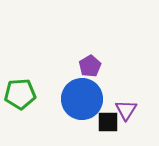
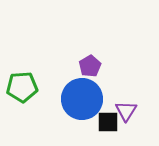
green pentagon: moved 2 px right, 7 px up
purple triangle: moved 1 px down
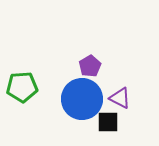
purple triangle: moved 6 px left, 13 px up; rotated 35 degrees counterclockwise
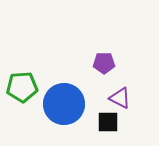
purple pentagon: moved 14 px right, 3 px up; rotated 30 degrees clockwise
blue circle: moved 18 px left, 5 px down
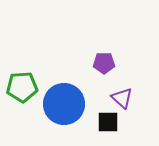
purple triangle: moved 2 px right; rotated 15 degrees clockwise
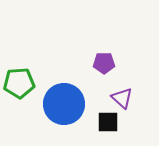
green pentagon: moved 3 px left, 4 px up
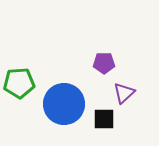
purple triangle: moved 2 px right, 5 px up; rotated 35 degrees clockwise
black square: moved 4 px left, 3 px up
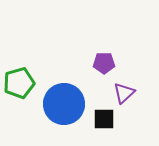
green pentagon: rotated 12 degrees counterclockwise
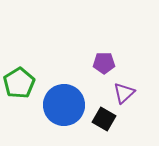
green pentagon: rotated 16 degrees counterclockwise
blue circle: moved 1 px down
black square: rotated 30 degrees clockwise
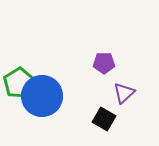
blue circle: moved 22 px left, 9 px up
